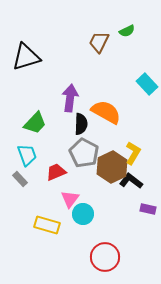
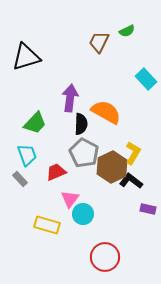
cyan rectangle: moved 1 px left, 5 px up
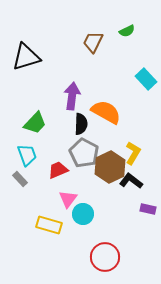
brown trapezoid: moved 6 px left
purple arrow: moved 2 px right, 2 px up
brown hexagon: moved 2 px left
red trapezoid: moved 2 px right, 2 px up
pink triangle: moved 2 px left
yellow rectangle: moved 2 px right
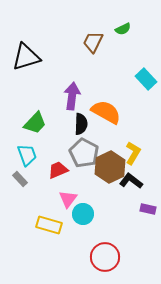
green semicircle: moved 4 px left, 2 px up
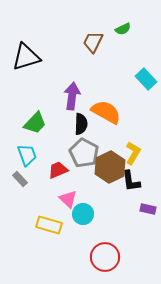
black L-shape: rotated 135 degrees counterclockwise
pink triangle: rotated 24 degrees counterclockwise
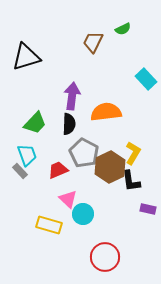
orange semicircle: rotated 36 degrees counterclockwise
black semicircle: moved 12 px left
gray rectangle: moved 8 px up
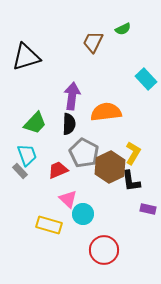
red circle: moved 1 px left, 7 px up
